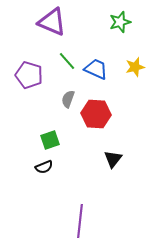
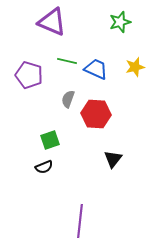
green line: rotated 36 degrees counterclockwise
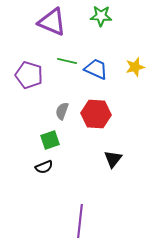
green star: moved 19 px left, 6 px up; rotated 20 degrees clockwise
gray semicircle: moved 6 px left, 12 px down
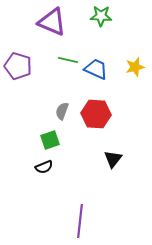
green line: moved 1 px right, 1 px up
purple pentagon: moved 11 px left, 9 px up
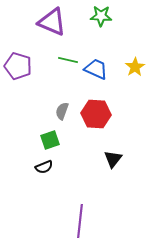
yellow star: rotated 18 degrees counterclockwise
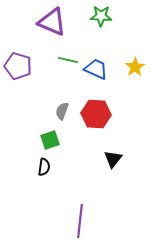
black semicircle: rotated 60 degrees counterclockwise
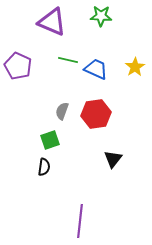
purple pentagon: rotated 8 degrees clockwise
red hexagon: rotated 12 degrees counterclockwise
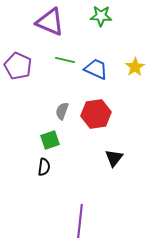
purple triangle: moved 2 px left
green line: moved 3 px left
black triangle: moved 1 px right, 1 px up
